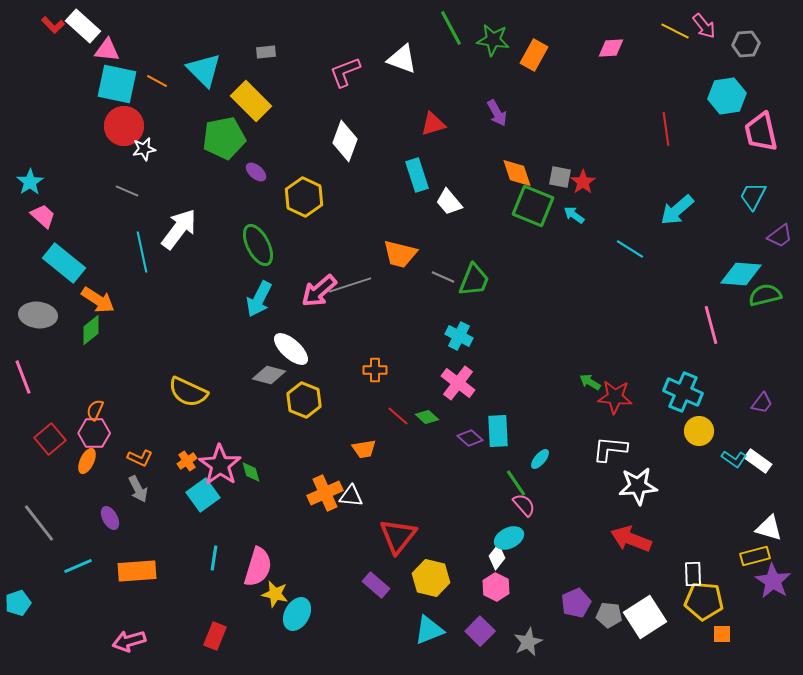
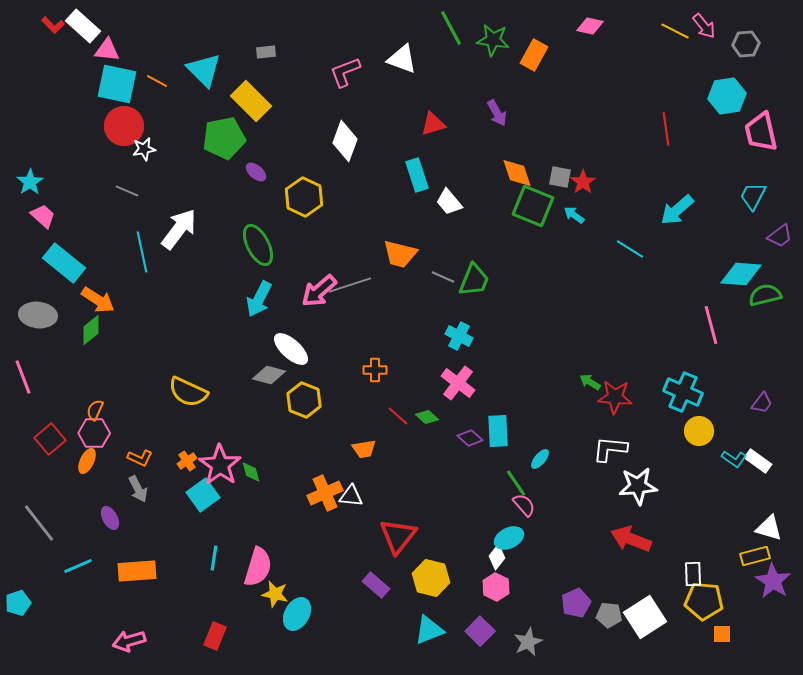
pink diamond at (611, 48): moved 21 px left, 22 px up; rotated 16 degrees clockwise
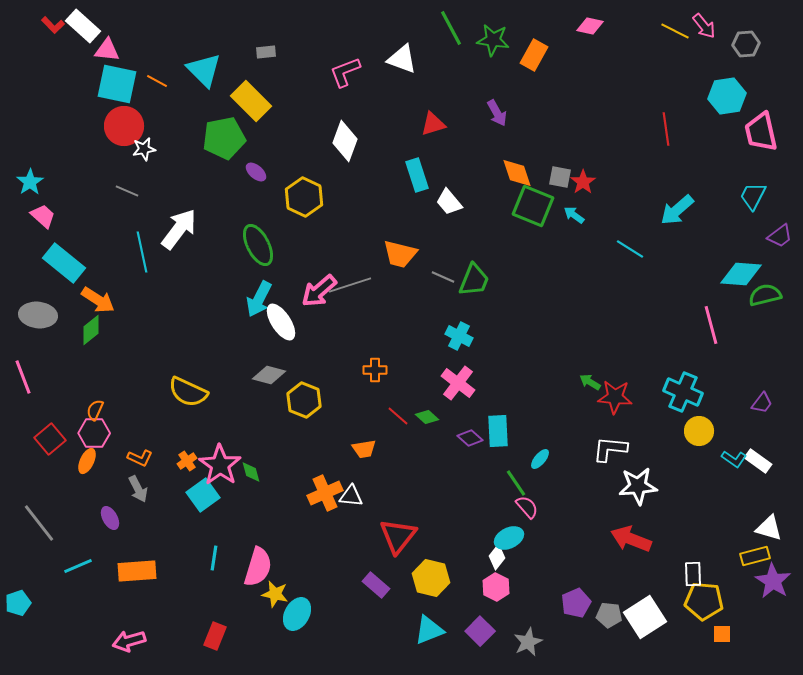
white ellipse at (291, 349): moved 10 px left, 27 px up; rotated 15 degrees clockwise
pink semicircle at (524, 505): moved 3 px right, 2 px down
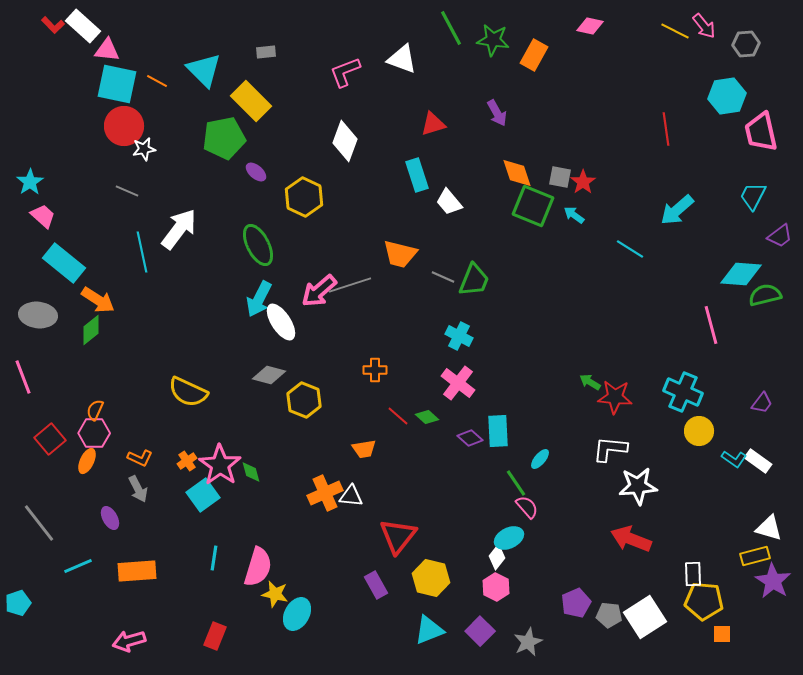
purple rectangle at (376, 585): rotated 20 degrees clockwise
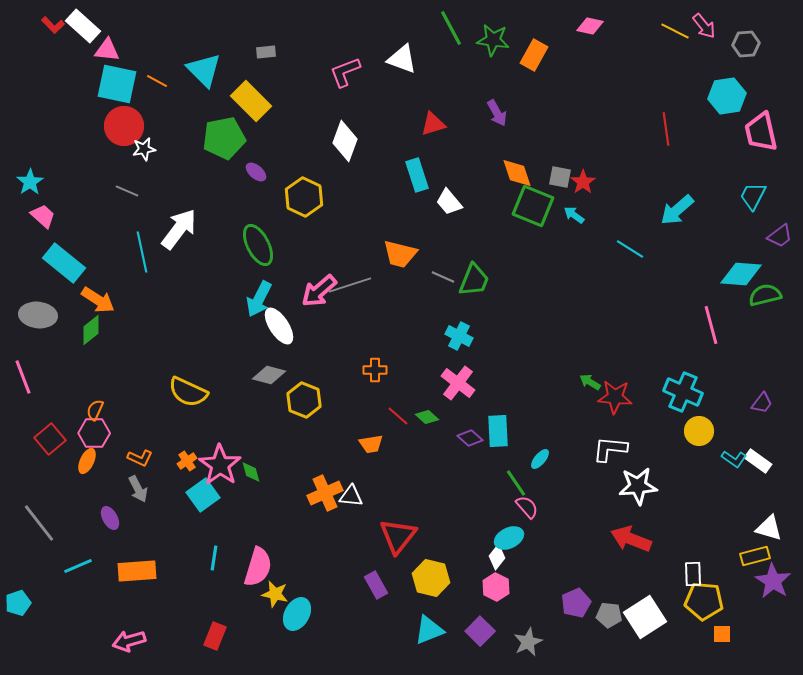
white ellipse at (281, 322): moved 2 px left, 4 px down
orange trapezoid at (364, 449): moved 7 px right, 5 px up
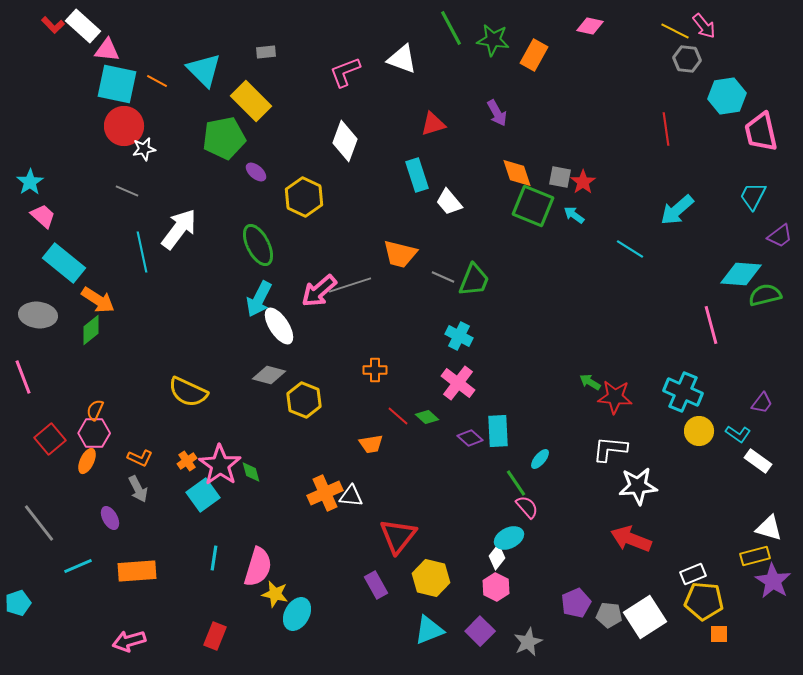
gray hexagon at (746, 44): moved 59 px left, 15 px down; rotated 12 degrees clockwise
cyan L-shape at (734, 459): moved 4 px right, 25 px up
white rectangle at (693, 574): rotated 70 degrees clockwise
orange square at (722, 634): moved 3 px left
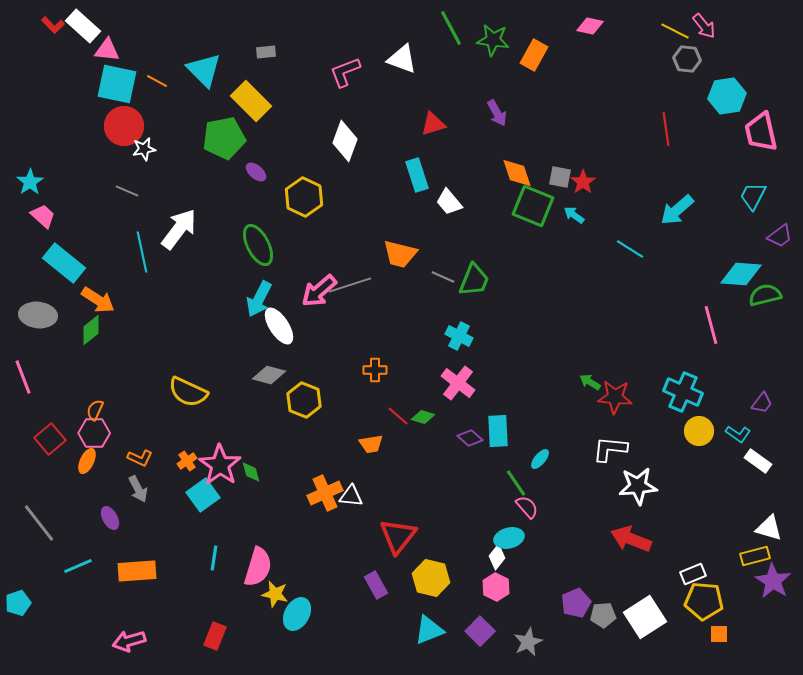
green diamond at (427, 417): moved 4 px left; rotated 25 degrees counterclockwise
cyan ellipse at (509, 538): rotated 12 degrees clockwise
gray pentagon at (609, 615): moved 6 px left; rotated 10 degrees counterclockwise
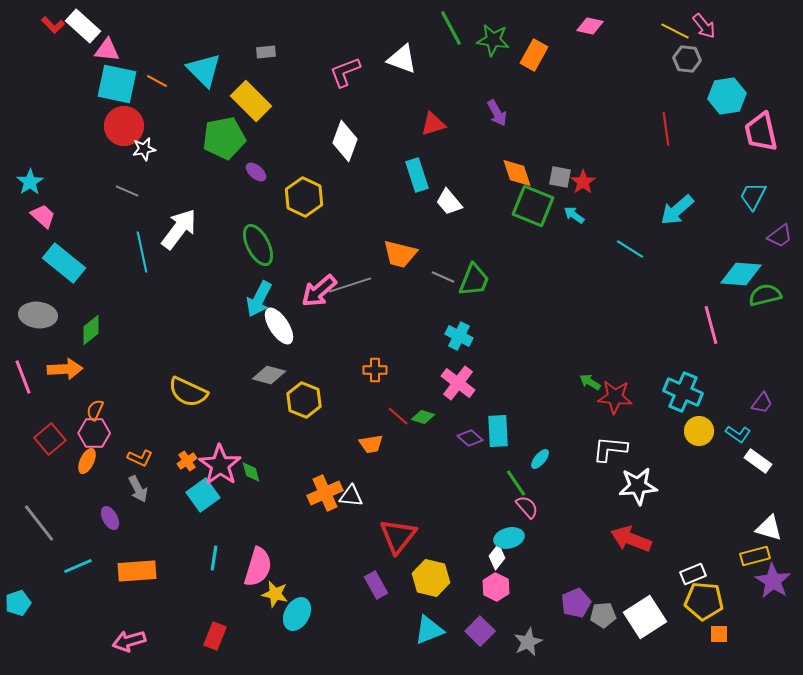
orange arrow at (98, 300): moved 33 px left, 69 px down; rotated 36 degrees counterclockwise
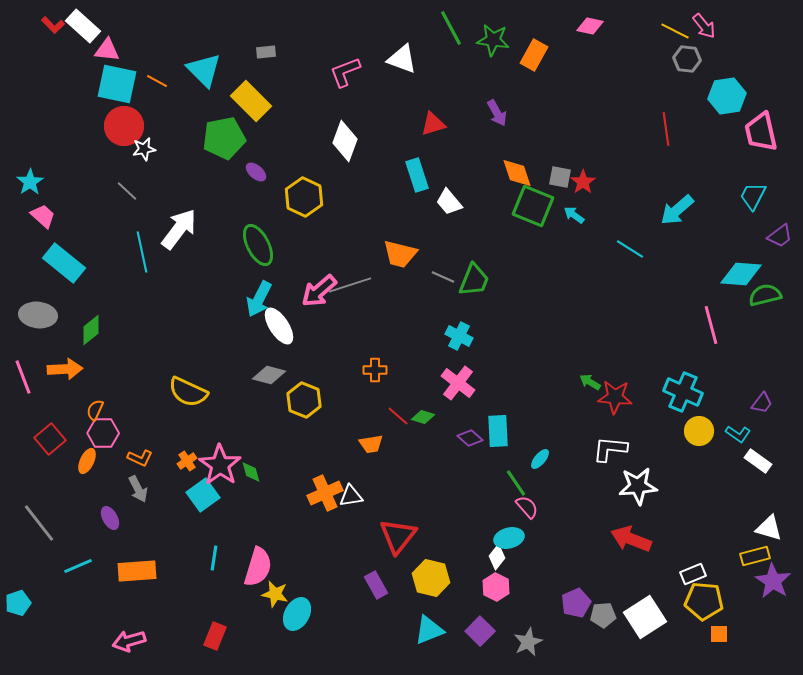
gray line at (127, 191): rotated 20 degrees clockwise
pink hexagon at (94, 433): moved 9 px right
white triangle at (351, 496): rotated 15 degrees counterclockwise
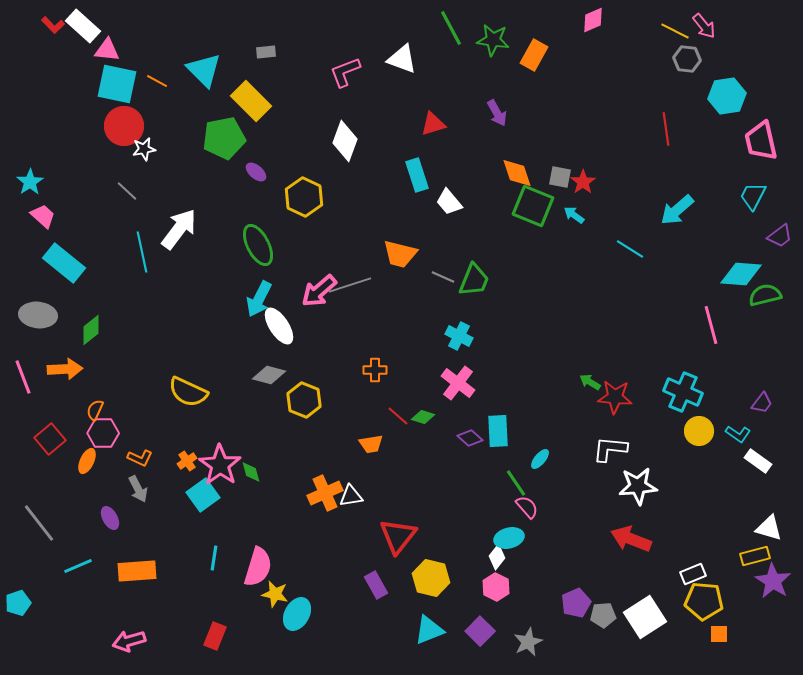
pink diamond at (590, 26): moved 3 px right, 6 px up; rotated 36 degrees counterclockwise
pink trapezoid at (761, 132): moved 9 px down
